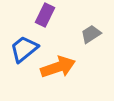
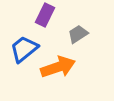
gray trapezoid: moved 13 px left
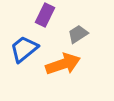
orange arrow: moved 5 px right, 3 px up
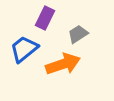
purple rectangle: moved 3 px down
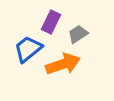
purple rectangle: moved 6 px right, 4 px down
blue trapezoid: moved 4 px right
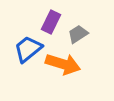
orange arrow: rotated 36 degrees clockwise
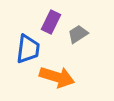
blue trapezoid: rotated 136 degrees clockwise
orange arrow: moved 6 px left, 13 px down
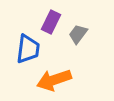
gray trapezoid: rotated 20 degrees counterclockwise
orange arrow: moved 3 px left, 3 px down; rotated 144 degrees clockwise
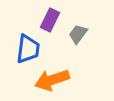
purple rectangle: moved 1 px left, 2 px up
orange arrow: moved 2 px left
